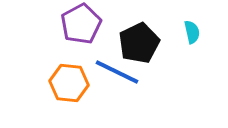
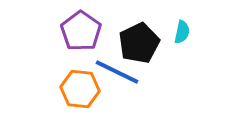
purple pentagon: moved 7 px down; rotated 9 degrees counterclockwise
cyan semicircle: moved 10 px left; rotated 25 degrees clockwise
orange hexagon: moved 11 px right, 6 px down
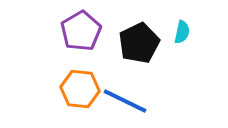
purple pentagon: rotated 6 degrees clockwise
blue line: moved 8 px right, 29 px down
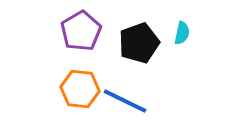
cyan semicircle: moved 1 px down
black pentagon: rotated 6 degrees clockwise
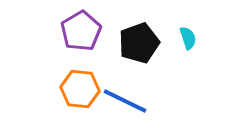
cyan semicircle: moved 6 px right, 5 px down; rotated 30 degrees counterclockwise
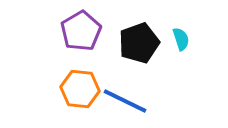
cyan semicircle: moved 7 px left, 1 px down
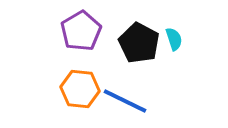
cyan semicircle: moved 7 px left
black pentagon: rotated 24 degrees counterclockwise
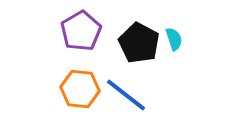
blue line: moved 1 px right, 6 px up; rotated 12 degrees clockwise
